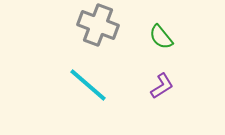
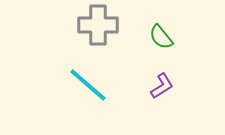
gray cross: rotated 21 degrees counterclockwise
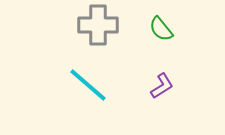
green semicircle: moved 8 px up
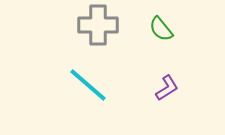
purple L-shape: moved 5 px right, 2 px down
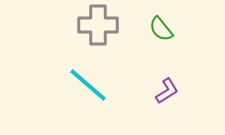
purple L-shape: moved 3 px down
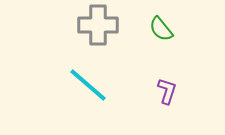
purple L-shape: rotated 40 degrees counterclockwise
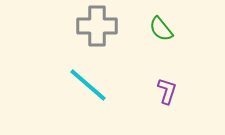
gray cross: moved 1 px left, 1 px down
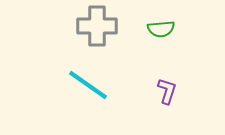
green semicircle: rotated 56 degrees counterclockwise
cyan line: rotated 6 degrees counterclockwise
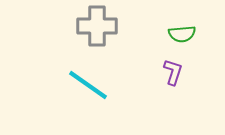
green semicircle: moved 21 px right, 5 px down
purple L-shape: moved 6 px right, 19 px up
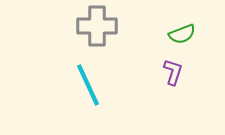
green semicircle: rotated 16 degrees counterclockwise
cyan line: rotated 30 degrees clockwise
